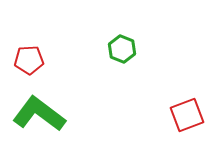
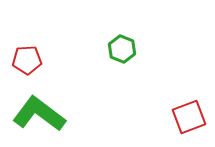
red pentagon: moved 2 px left
red square: moved 2 px right, 2 px down
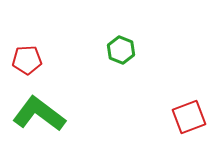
green hexagon: moved 1 px left, 1 px down
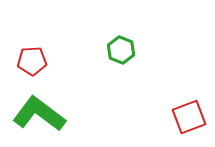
red pentagon: moved 5 px right, 1 px down
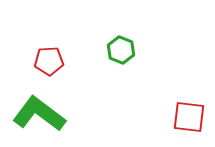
red pentagon: moved 17 px right
red square: rotated 28 degrees clockwise
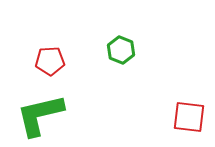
red pentagon: moved 1 px right
green L-shape: moved 1 px right, 1 px down; rotated 50 degrees counterclockwise
